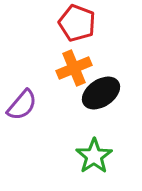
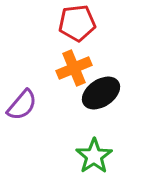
red pentagon: rotated 27 degrees counterclockwise
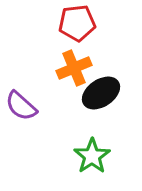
purple semicircle: moved 1 px left, 1 px down; rotated 92 degrees clockwise
green star: moved 2 px left
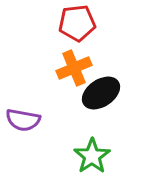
purple semicircle: moved 2 px right, 14 px down; rotated 32 degrees counterclockwise
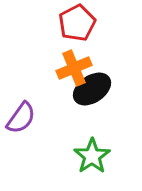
red pentagon: rotated 21 degrees counterclockwise
black ellipse: moved 9 px left, 4 px up
purple semicircle: moved 2 px left, 2 px up; rotated 64 degrees counterclockwise
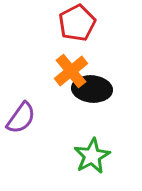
orange cross: moved 3 px left, 3 px down; rotated 16 degrees counterclockwise
black ellipse: rotated 39 degrees clockwise
green star: rotated 6 degrees clockwise
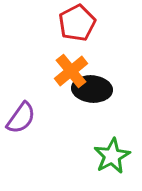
green star: moved 20 px right
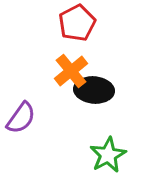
black ellipse: moved 2 px right, 1 px down
green star: moved 4 px left, 1 px up
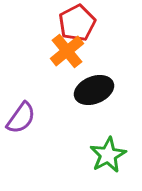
orange cross: moved 4 px left, 20 px up
black ellipse: rotated 27 degrees counterclockwise
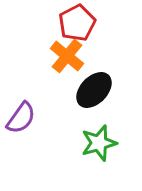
orange cross: moved 5 px down; rotated 12 degrees counterclockwise
black ellipse: rotated 24 degrees counterclockwise
green star: moved 9 px left, 12 px up; rotated 12 degrees clockwise
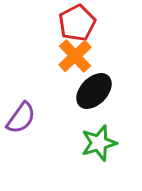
orange cross: moved 8 px right; rotated 8 degrees clockwise
black ellipse: moved 1 px down
